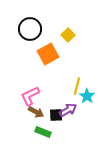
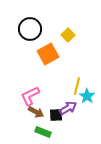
purple arrow: moved 2 px up
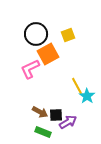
black circle: moved 6 px right, 5 px down
yellow square: rotated 24 degrees clockwise
yellow line: rotated 42 degrees counterclockwise
pink L-shape: moved 27 px up
purple arrow: moved 14 px down
brown arrow: moved 4 px right
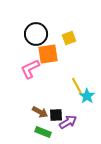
yellow square: moved 1 px right, 3 px down
orange square: rotated 20 degrees clockwise
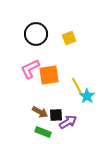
orange square: moved 1 px right, 21 px down
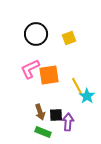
brown arrow: rotated 42 degrees clockwise
purple arrow: rotated 54 degrees counterclockwise
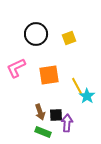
pink L-shape: moved 14 px left, 1 px up
purple arrow: moved 1 px left, 1 px down
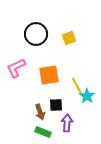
black square: moved 10 px up
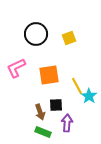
cyan star: moved 2 px right
